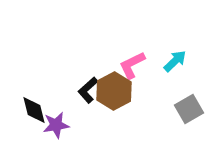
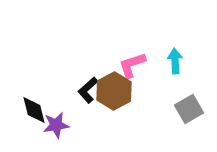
cyan arrow: rotated 50 degrees counterclockwise
pink L-shape: rotated 8 degrees clockwise
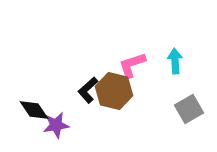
brown hexagon: rotated 18 degrees counterclockwise
black diamond: rotated 20 degrees counterclockwise
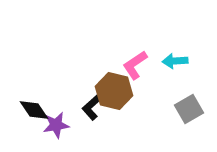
cyan arrow: rotated 90 degrees counterclockwise
pink L-shape: moved 3 px right; rotated 16 degrees counterclockwise
black L-shape: moved 4 px right, 17 px down
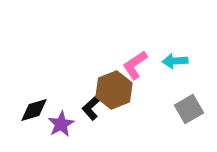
brown hexagon: moved 1 px up; rotated 24 degrees clockwise
black diamond: rotated 72 degrees counterclockwise
purple star: moved 5 px right, 1 px up; rotated 20 degrees counterclockwise
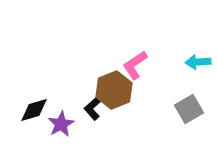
cyan arrow: moved 23 px right, 1 px down
black L-shape: moved 2 px right
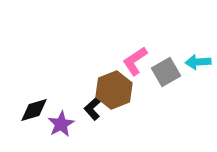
pink L-shape: moved 4 px up
gray square: moved 23 px left, 37 px up
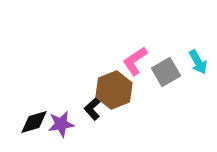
cyan arrow: rotated 115 degrees counterclockwise
black diamond: moved 12 px down
purple star: rotated 20 degrees clockwise
